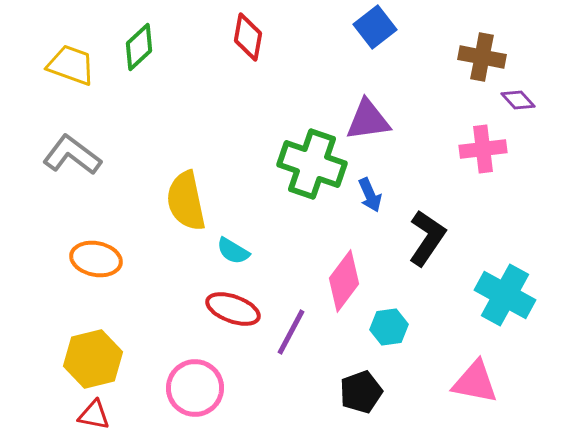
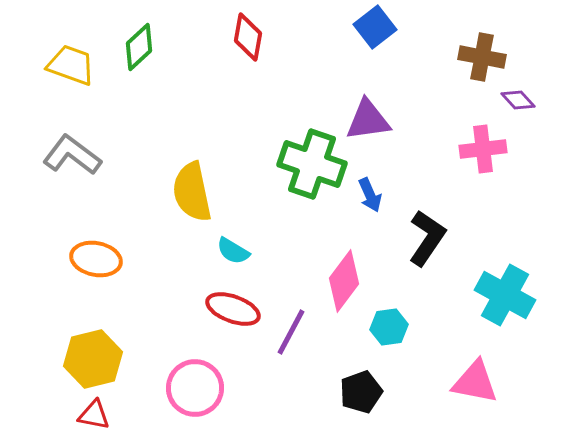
yellow semicircle: moved 6 px right, 9 px up
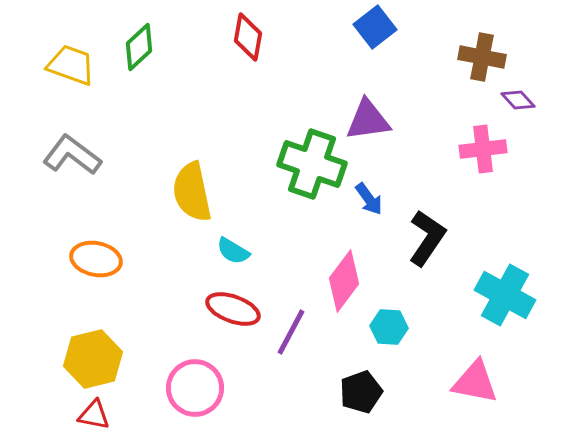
blue arrow: moved 1 px left, 4 px down; rotated 12 degrees counterclockwise
cyan hexagon: rotated 12 degrees clockwise
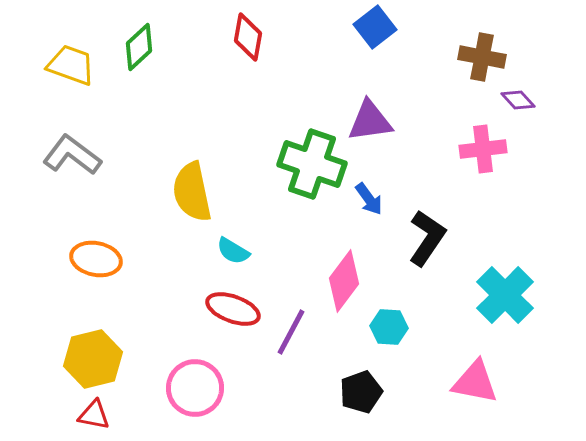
purple triangle: moved 2 px right, 1 px down
cyan cross: rotated 16 degrees clockwise
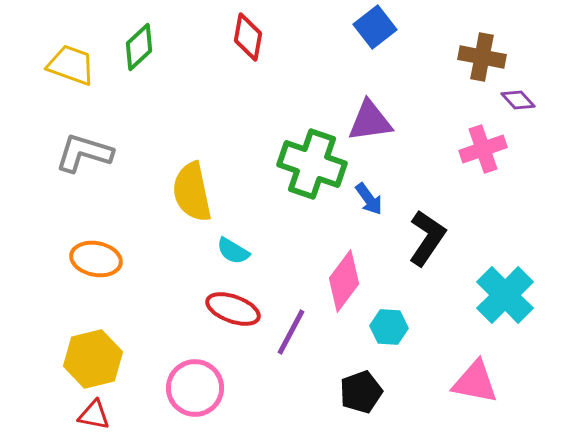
pink cross: rotated 12 degrees counterclockwise
gray L-shape: moved 12 px right, 2 px up; rotated 20 degrees counterclockwise
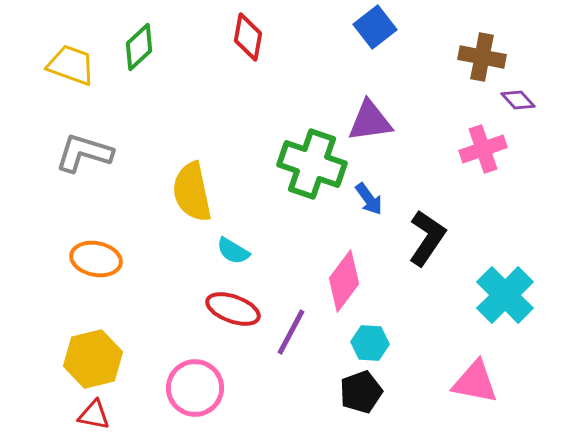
cyan hexagon: moved 19 px left, 16 px down
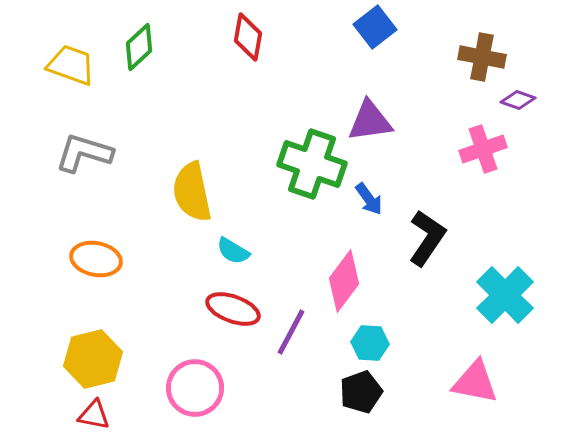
purple diamond: rotated 28 degrees counterclockwise
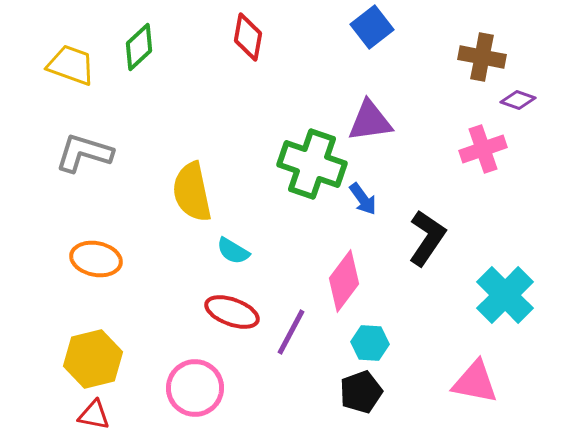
blue square: moved 3 px left
blue arrow: moved 6 px left
red ellipse: moved 1 px left, 3 px down
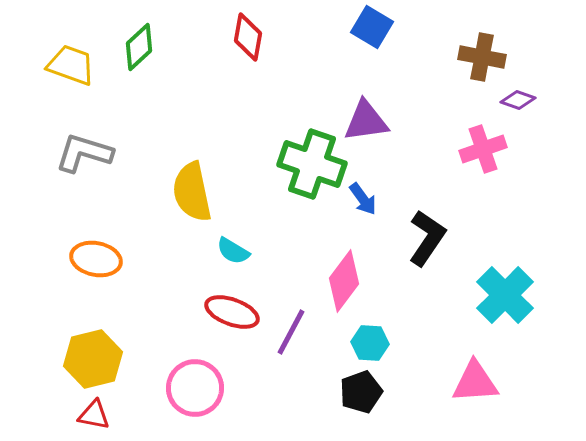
blue square: rotated 21 degrees counterclockwise
purple triangle: moved 4 px left
pink triangle: rotated 15 degrees counterclockwise
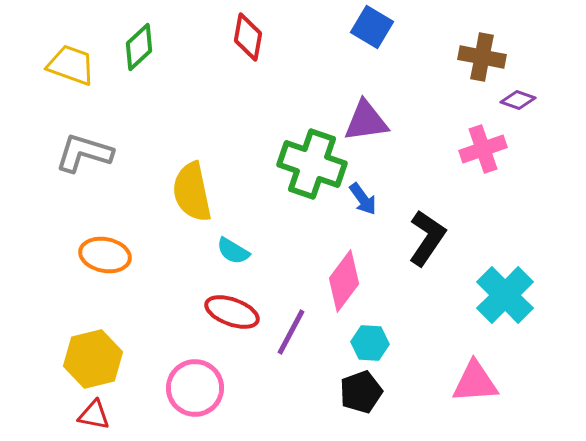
orange ellipse: moved 9 px right, 4 px up
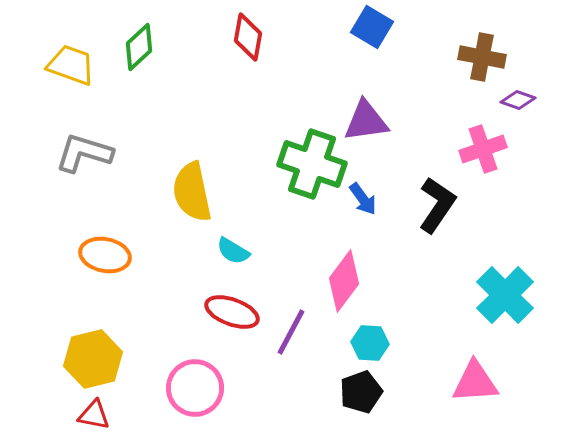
black L-shape: moved 10 px right, 33 px up
